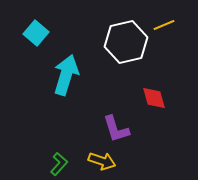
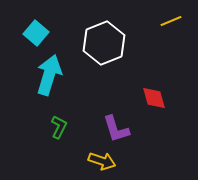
yellow line: moved 7 px right, 4 px up
white hexagon: moved 22 px left, 1 px down; rotated 9 degrees counterclockwise
cyan arrow: moved 17 px left
green L-shape: moved 37 px up; rotated 15 degrees counterclockwise
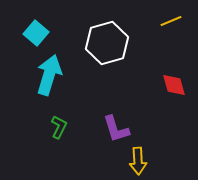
white hexagon: moved 3 px right; rotated 6 degrees clockwise
red diamond: moved 20 px right, 13 px up
yellow arrow: moved 36 px right; rotated 68 degrees clockwise
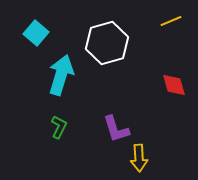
cyan arrow: moved 12 px right
yellow arrow: moved 1 px right, 3 px up
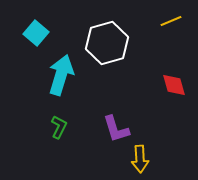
yellow arrow: moved 1 px right, 1 px down
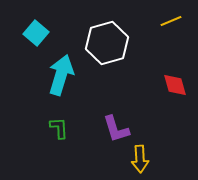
red diamond: moved 1 px right
green L-shape: moved 1 px down; rotated 30 degrees counterclockwise
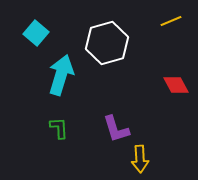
red diamond: moved 1 px right; rotated 12 degrees counterclockwise
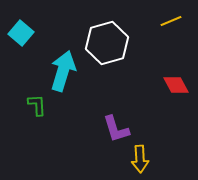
cyan square: moved 15 px left
cyan arrow: moved 2 px right, 4 px up
green L-shape: moved 22 px left, 23 px up
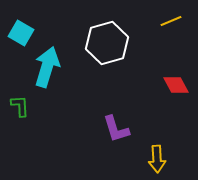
cyan square: rotated 10 degrees counterclockwise
cyan arrow: moved 16 px left, 4 px up
green L-shape: moved 17 px left, 1 px down
yellow arrow: moved 17 px right
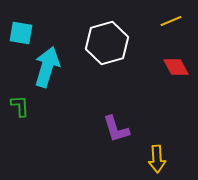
cyan square: rotated 20 degrees counterclockwise
red diamond: moved 18 px up
